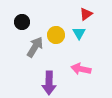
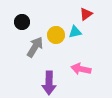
cyan triangle: moved 4 px left, 1 px up; rotated 48 degrees clockwise
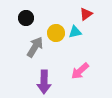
black circle: moved 4 px right, 4 px up
yellow circle: moved 2 px up
pink arrow: moved 1 px left, 2 px down; rotated 54 degrees counterclockwise
purple arrow: moved 5 px left, 1 px up
